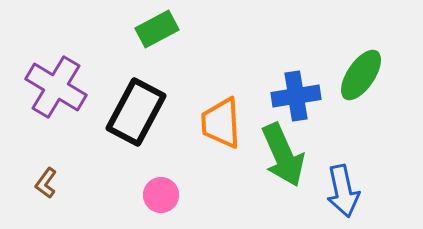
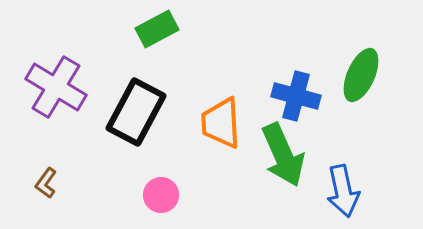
green ellipse: rotated 10 degrees counterclockwise
blue cross: rotated 24 degrees clockwise
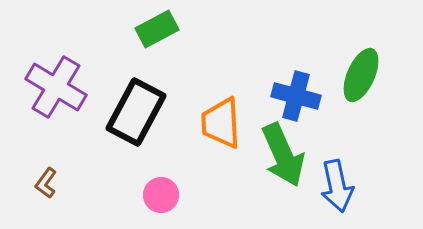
blue arrow: moved 6 px left, 5 px up
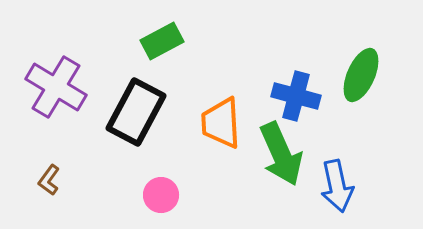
green rectangle: moved 5 px right, 12 px down
green arrow: moved 2 px left, 1 px up
brown L-shape: moved 3 px right, 3 px up
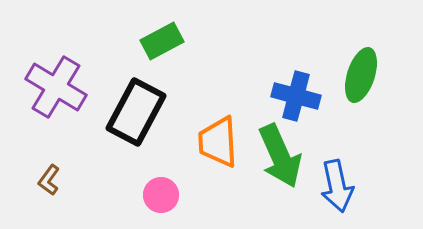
green ellipse: rotated 6 degrees counterclockwise
orange trapezoid: moved 3 px left, 19 px down
green arrow: moved 1 px left, 2 px down
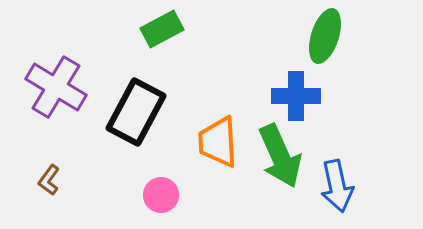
green rectangle: moved 12 px up
green ellipse: moved 36 px left, 39 px up
blue cross: rotated 15 degrees counterclockwise
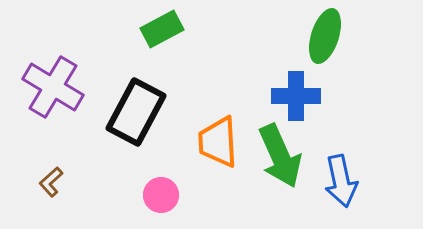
purple cross: moved 3 px left
brown L-shape: moved 2 px right, 2 px down; rotated 12 degrees clockwise
blue arrow: moved 4 px right, 5 px up
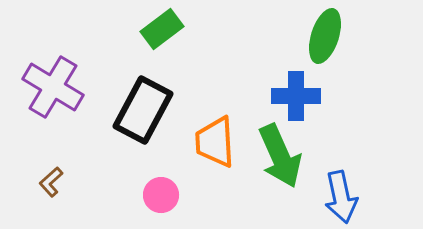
green rectangle: rotated 9 degrees counterclockwise
black rectangle: moved 7 px right, 2 px up
orange trapezoid: moved 3 px left
blue arrow: moved 16 px down
